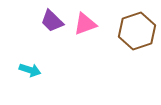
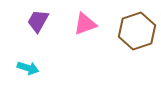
purple trapezoid: moved 14 px left; rotated 75 degrees clockwise
cyan arrow: moved 2 px left, 2 px up
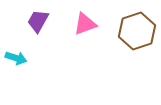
cyan arrow: moved 12 px left, 10 px up
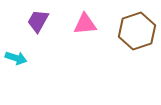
pink triangle: rotated 15 degrees clockwise
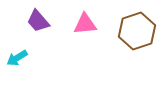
purple trapezoid: rotated 70 degrees counterclockwise
cyan arrow: moved 1 px right; rotated 130 degrees clockwise
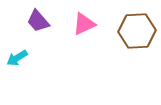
pink triangle: moved 1 px left; rotated 20 degrees counterclockwise
brown hexagon: rotated 15 degrees clockwise
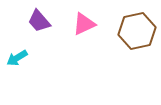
purple trapezoid: moved 1 px right
brown hexagon: rotated 9 degrees counterclockwise
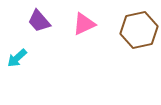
brown hexagon: moved 2 px right, 1 px up
cyan arrow: rotated 10 degrees counterclockwise
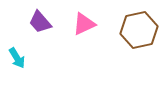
purple trapezoid: moved 1 px right, 1 px down
cyan arrow: rotated 80 degrees counterclockwise
